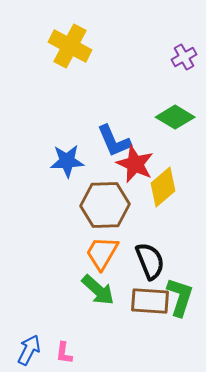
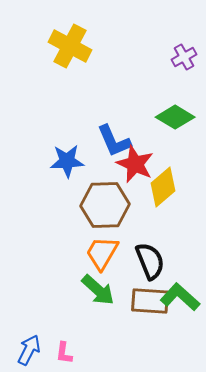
green L-shape: rotated 66 degrees counterclockwise
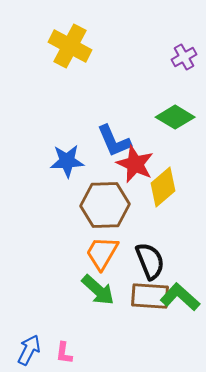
brown rectangle: moved 5 px up
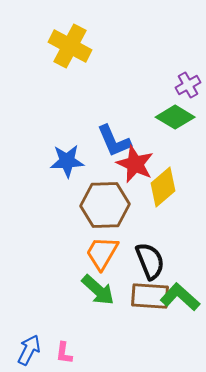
purple cross: moved 4 px right, 28 px down
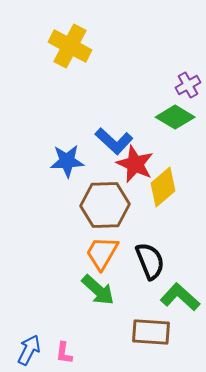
blue L-shape: rotated 24 degrees counterclockwise
brown rectangle: moved 1 px right, 36 px down
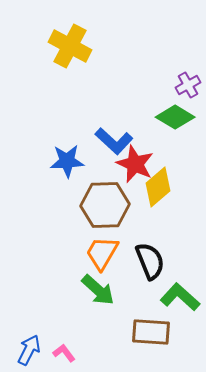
yellow diamond: moved 5 px left
pink L-shape: rotated 135 degrees clockwise
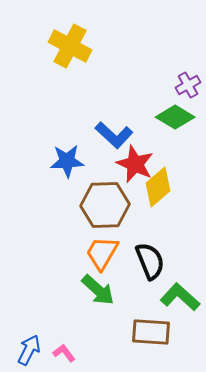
blue L-shape: moved 6 px up
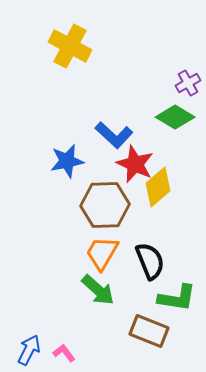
purple cross: moved 2 px up
blue star: rotated 8 degrees counterclockwise
green L-shape: moved 3 px left, 1 px down; rotated 147 degrees clockwise
brown rectangle: moved 2 px left, 1 px up; rotated 18 degrees clockwise
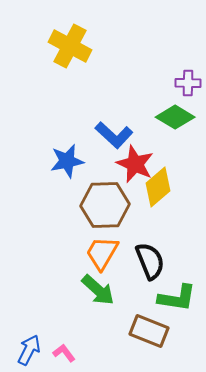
purple cross: rotated 30 degrees clockwise
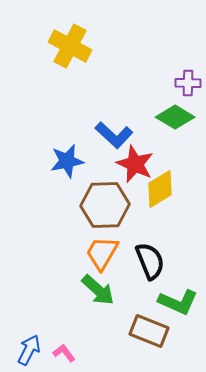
yellow diamond: moved 2 px right, 2 px down; rotated 9 degrees clockwise
green L-shape: moved 1 px right, 4 px down; rotated 15 degrees clockwise
